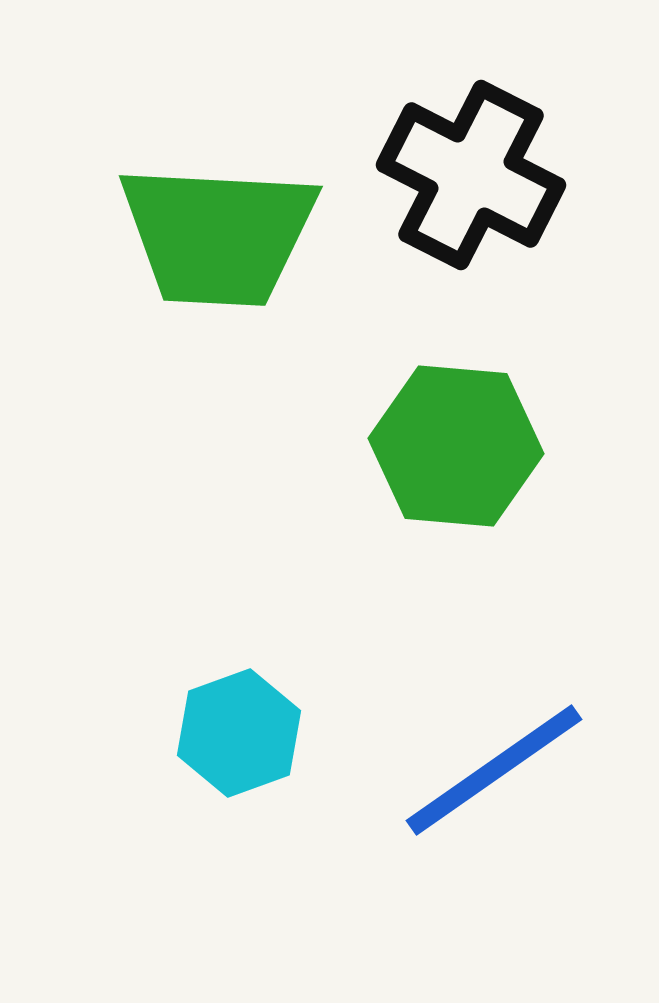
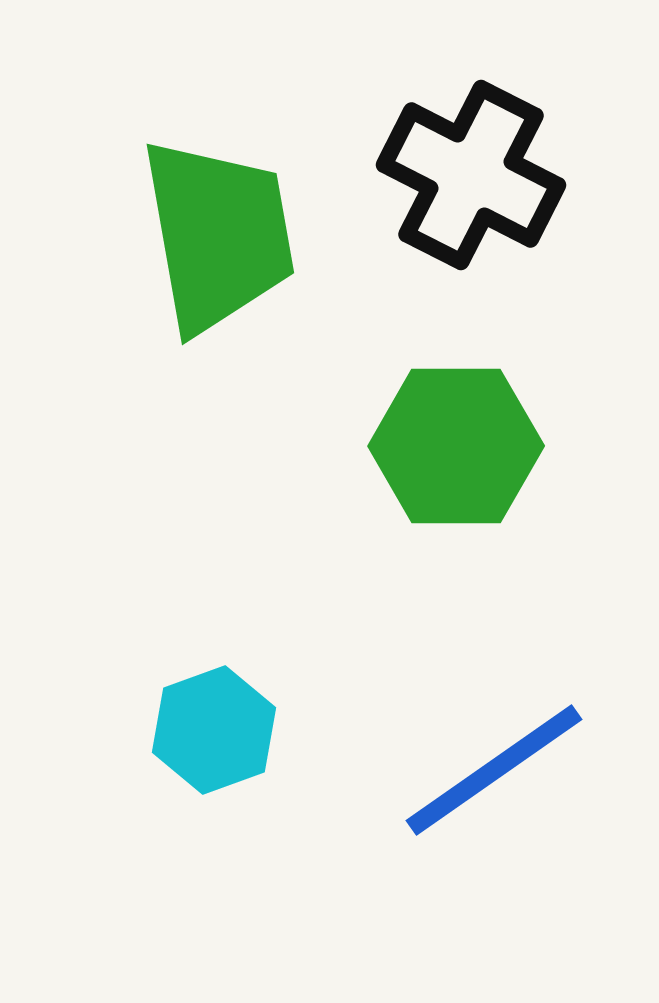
green trapezoid: rotated 103 degrees counterclockwise
green hexagon: rotated 5 degrees counterclockwise
cyan hexagon: moved 25 px left, 3 px up
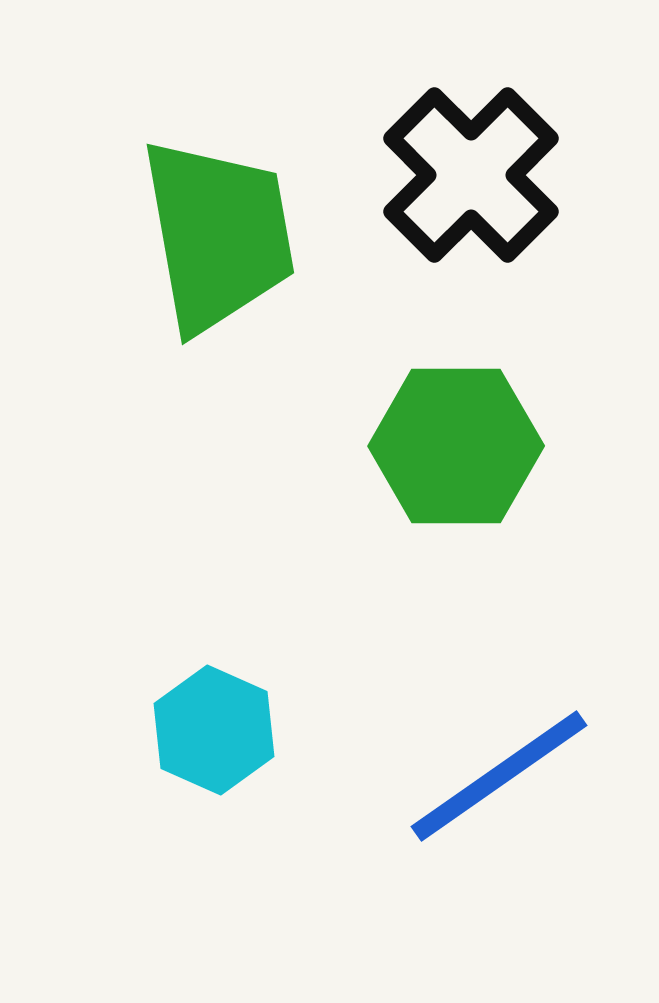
black cross: rotated 18 degrees clockwise
cyan hexagon: rotated 16 degrees counterclockwise
blue line: moved 5 px right, 6 px down
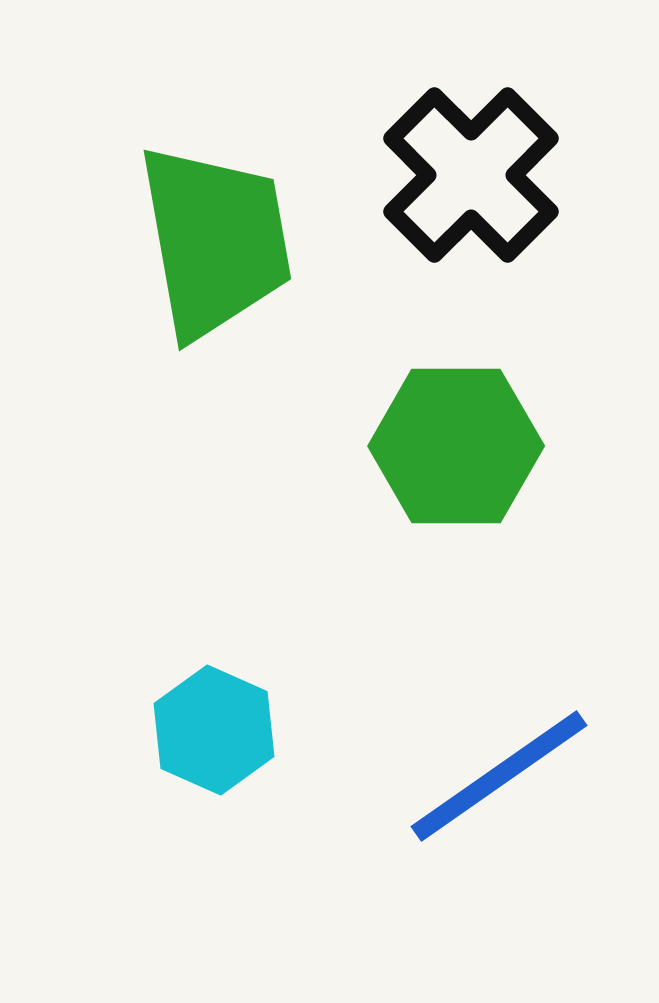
green trapezoid: moved 3 px left, 6 px down
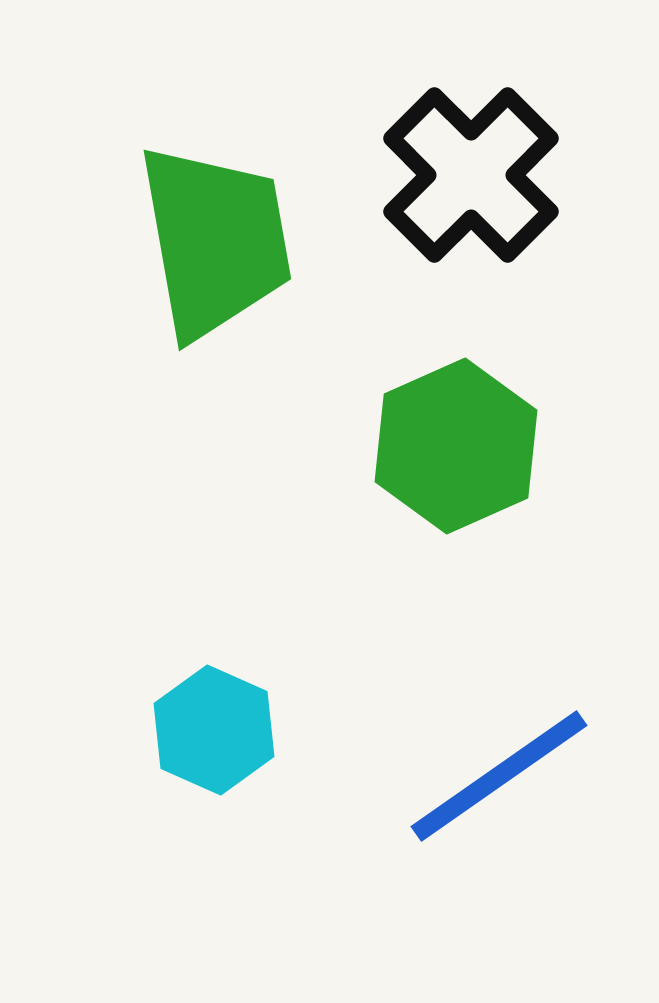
green hexagon: rotated 24 degrees counterclockwise
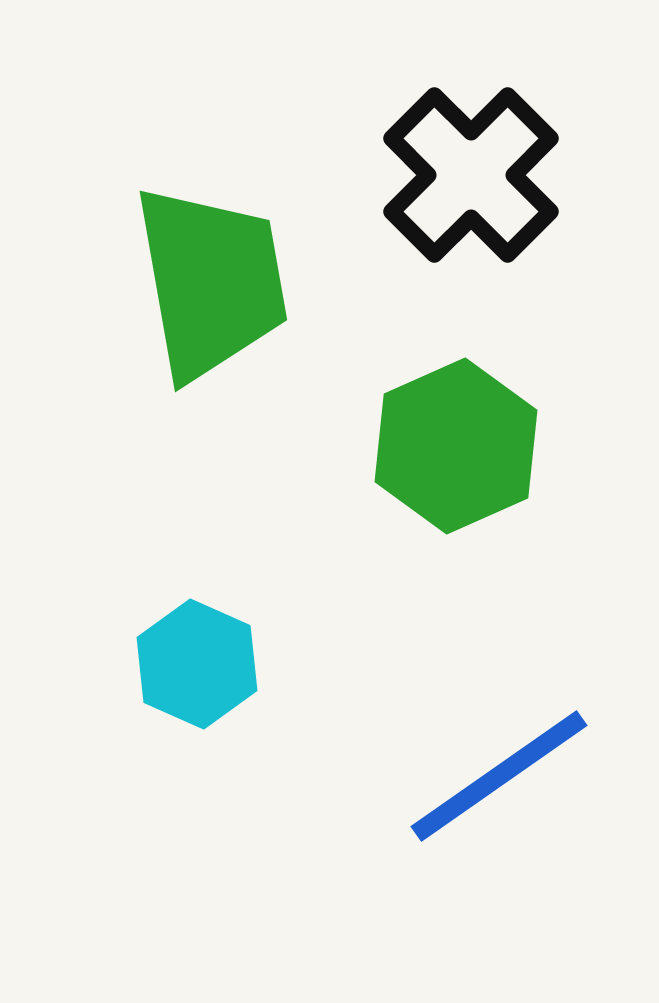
green trapezoid: moved 4 px left, 41 px down
cyan hexagon: moved 17 px left, 66 px up
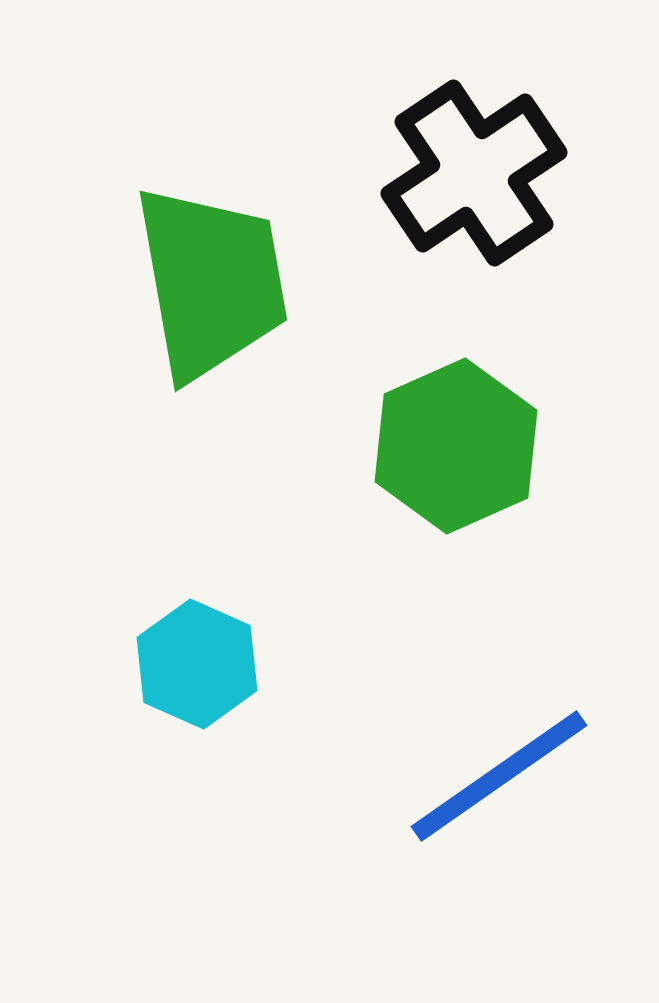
black cross: moved 3 px right, 2 px up; rotated 11 degrees clockwise
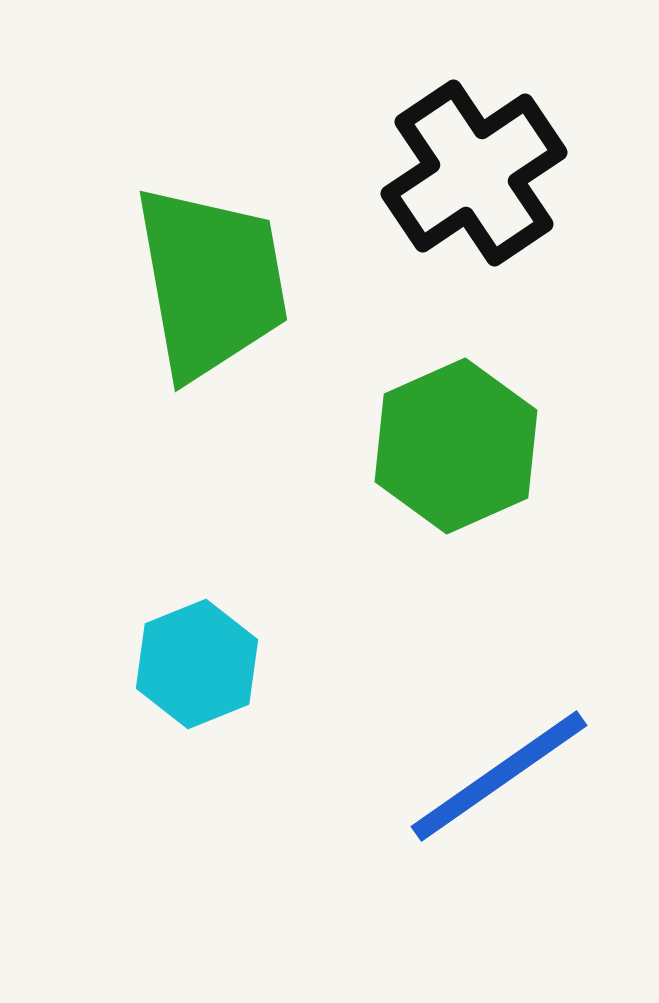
cyan hexagon: rotated 14 degrees clockwise
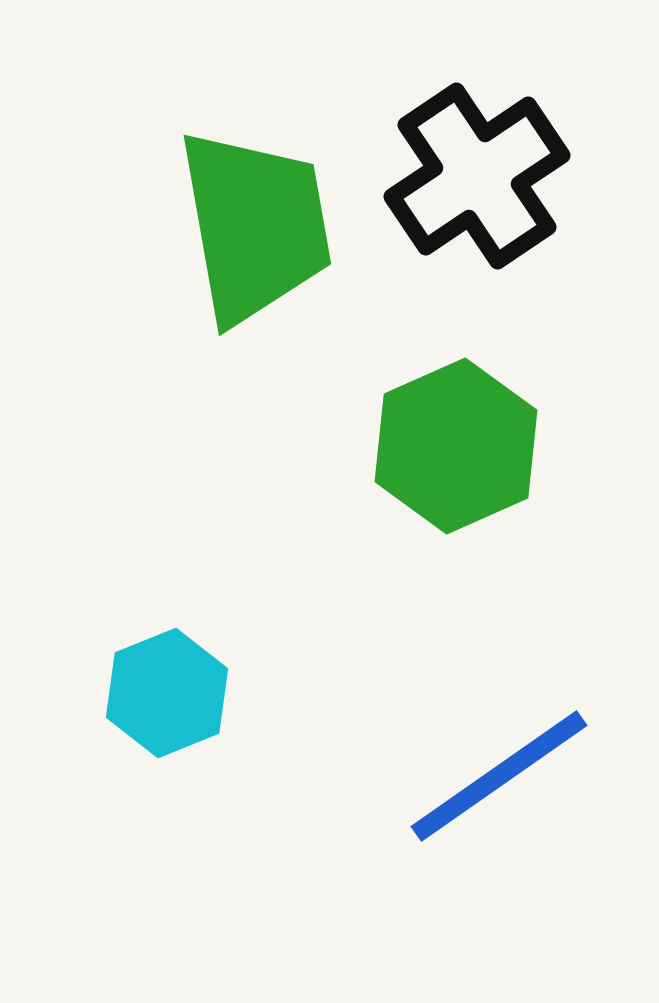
black cross: moved 3 px right, 3 px down
green trapezoid: moved 44 px right, 56 px up
cyan hexagon: moved 30 px left, 29 px down
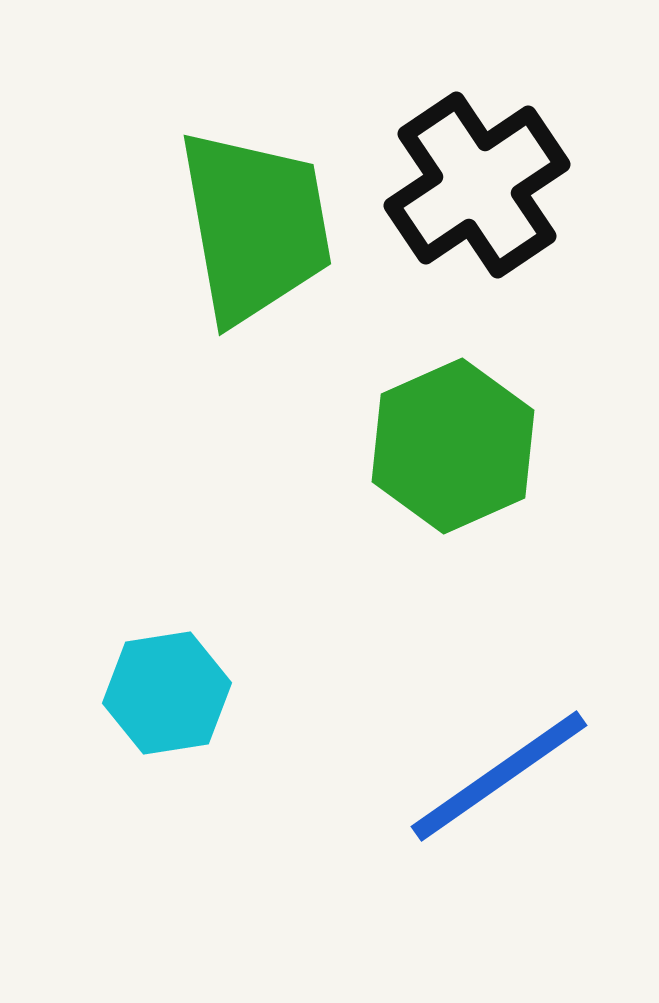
black cross: moved 9 px down
green hexagon: moved 3 px left
cyan hexagon: rotated 13 degrees clockwise
